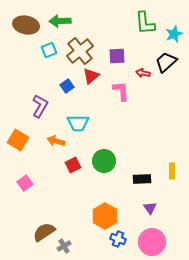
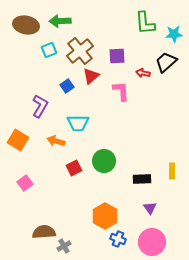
cyan star: rotated 18 degrees clockwise
red square: moved 1 px right, 3 px down
brown semicircle: rotated 30 degrees clockwise
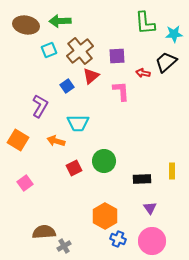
pink circle: moved 1 px up
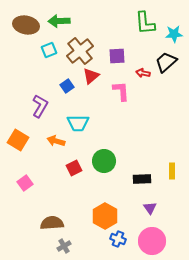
green arrow: moved 1 px left
brown semicircle: moved 8 px right, 9 px up
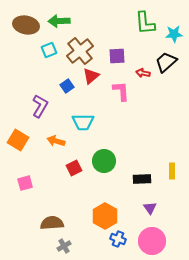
cyan trapezoid: moved 5 px right, 1 px up
pink square: rotated 21 degrees clockwise
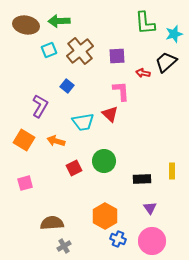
cyan star: rotated 12 degrees counterclockwise
red triangle: moved 19 px right, 38 px down; rotated 36 degrees counterclockwise
blue square: rotated 16 degrees counterclockwise
cyan trapezoid: rotated 10 degrees counterclockwise
orange square: moved 6 px right
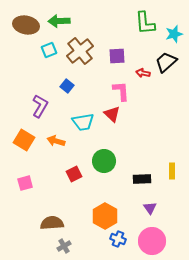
red triangle: moved 2 px right
red square: moved 6 px down
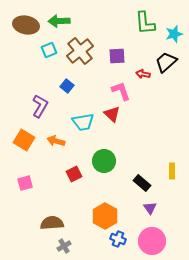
red arrow: moved 1 px down
pink L-shape: rotated 15 degrees counterclockwise
black rectangle: moved 4 px down; rotated 42 degrees clockwise
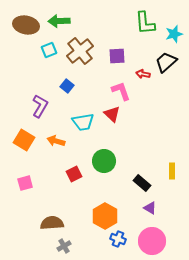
purple triangle: rotated 24 degrees counterclockwise
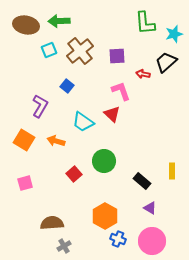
cyan trapezoid: rotated 45 degrees clockwise
red square: rotated 14 degrees counterclockwise
black rectangle: moved 2 px up
